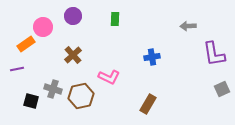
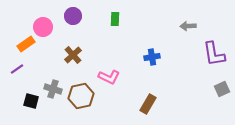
purple line: rotated 24 degrees counterclockwise
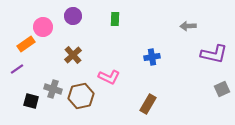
purple L-shape: rotated 68 degrees counterclockwise
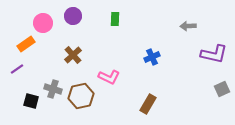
pink circle: moved 4 px up
blue cross: rotated 14 degrees counterclockwise
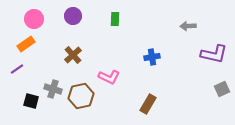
pink circle: moved 9 px left, 4 px up
blue cross: rotated 14 degrees clockwise
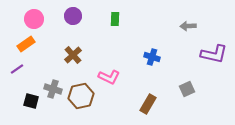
blue cross: rotated 28 degrees clockwise
gray square: moved 35 px left
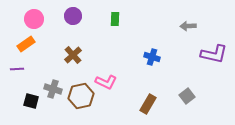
purple line: rotated 32 degrees clockwise
pink L-shape: moved 3 px left, 5 px down
gray square: moved 7 px down; rotated 14 degrees counterclockwise
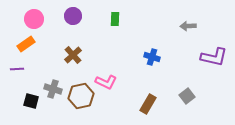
purple L-shape: moved 3 px down
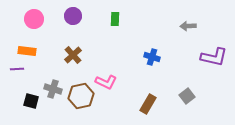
orange rectangle: moved 1 px right, 7 px down; rotated 42 degrees clockwise
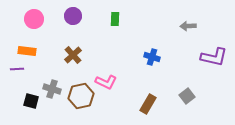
gray cross: moved 1 px left
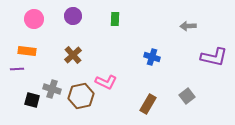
black square: moved 1 px right, 1 px up
